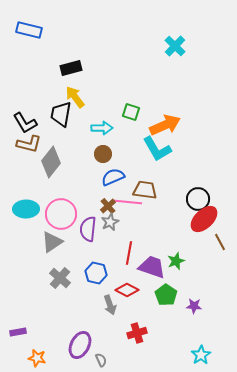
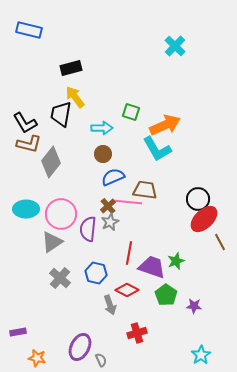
purple ellipse: moved 2 px down
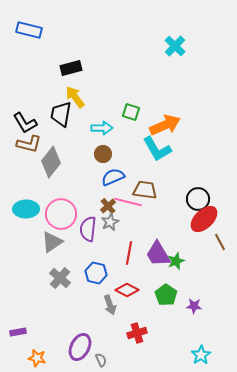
pink line: rotated 8 degrees clockwise
purple trapezoid: moved 6 px right, 13 px up; rotated 140 degrees counterclockwise
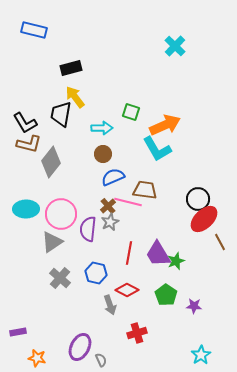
blue rectangle: moved 5 px right
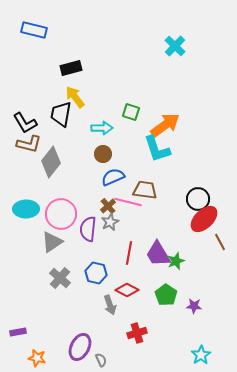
orange arrow: rotated 12 degrees counterclockwise
cyan L-shape: rotated 12 degrees clockwise
